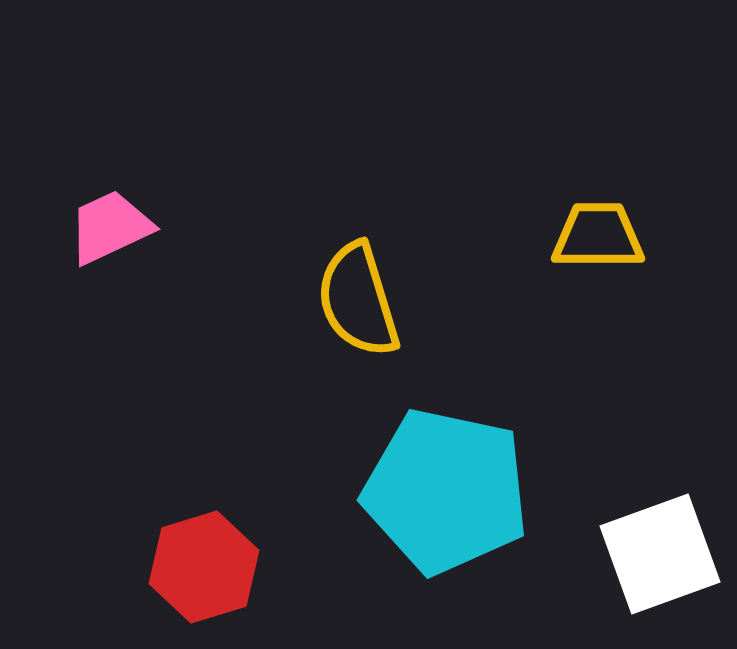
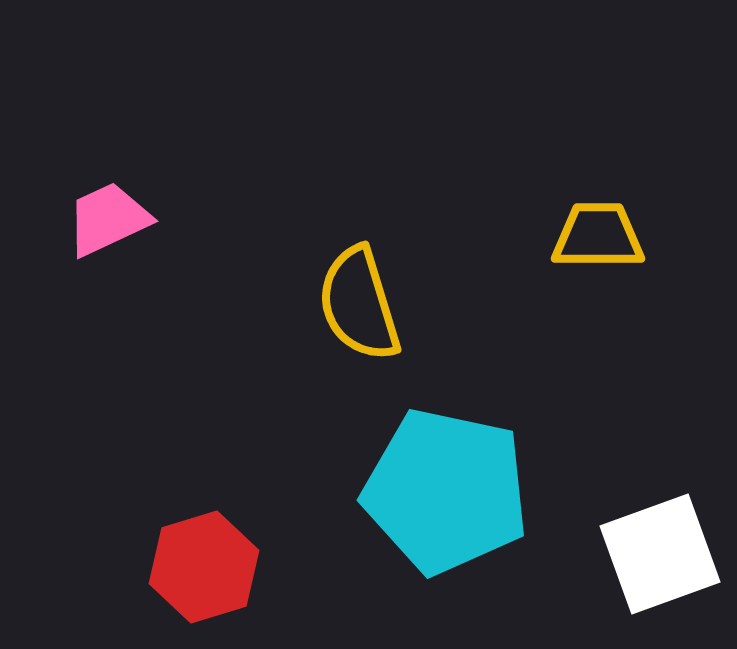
pink trapezoid: moved 2 px left, 8 px up
yellow semicircle: moved 1 px right, 4 px down
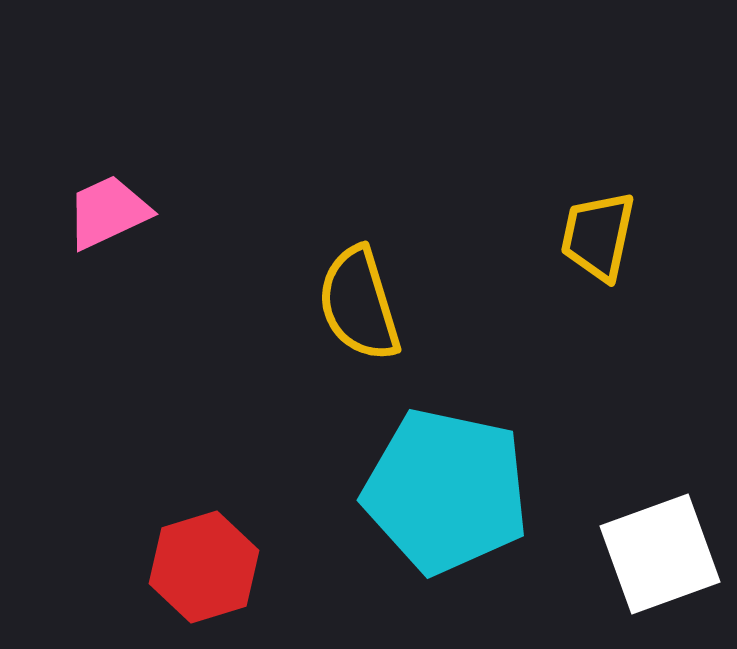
pink trapezoid: moved 7 px up
yellow trapezoid: rotated 78 degrees counterclockwise
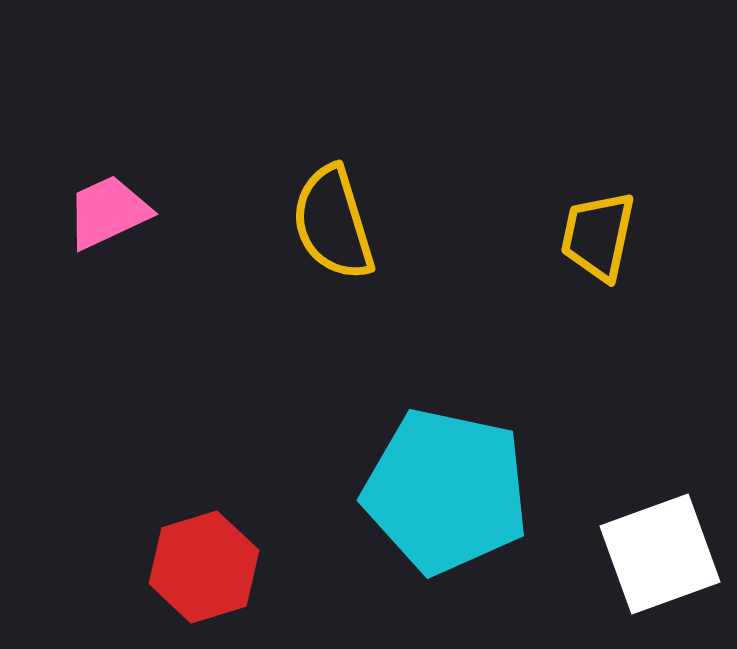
yellow semicircle: moved 26 px left, 81 px up
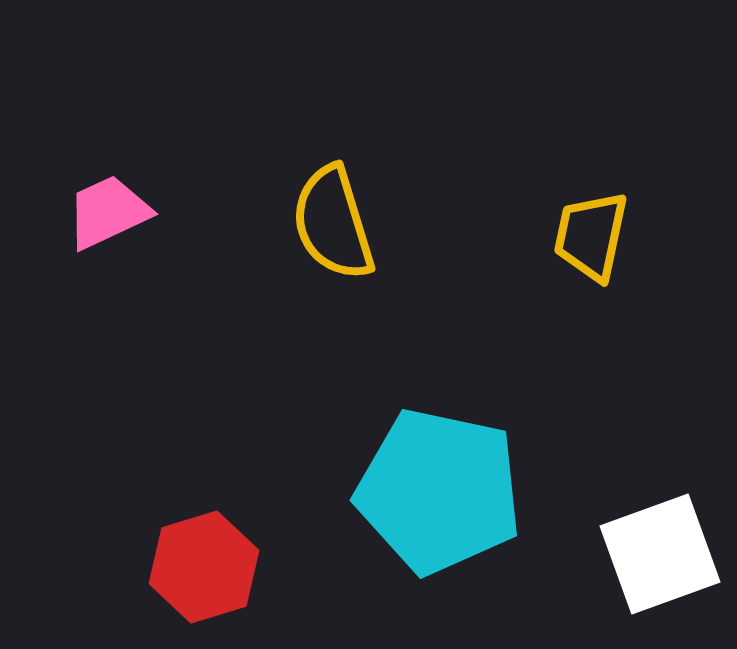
yellow trapezoid: moved 7 px left
cyan pentagon: moved 7 px left
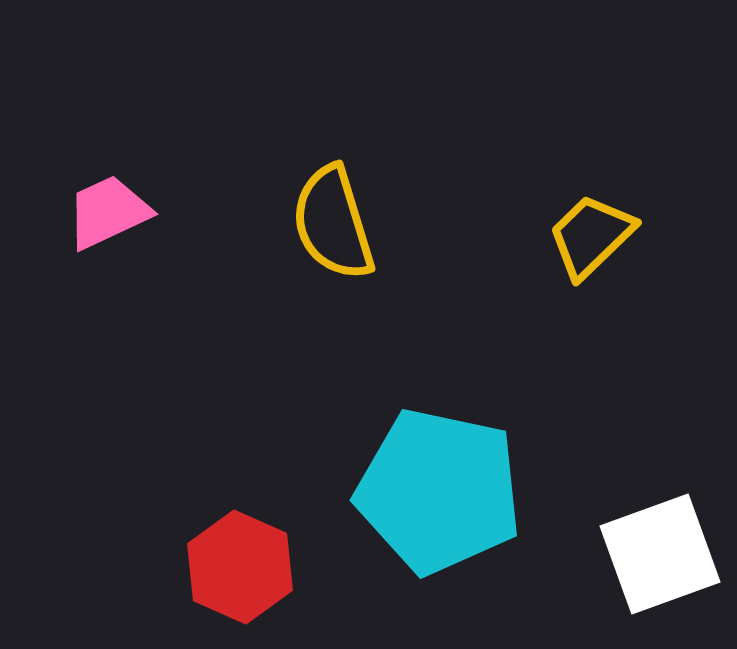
yellow trapezoid: rotated 34 degrees clockwise
red hexagon: moved 36 px right; rotated 19 degrees counterclockwise
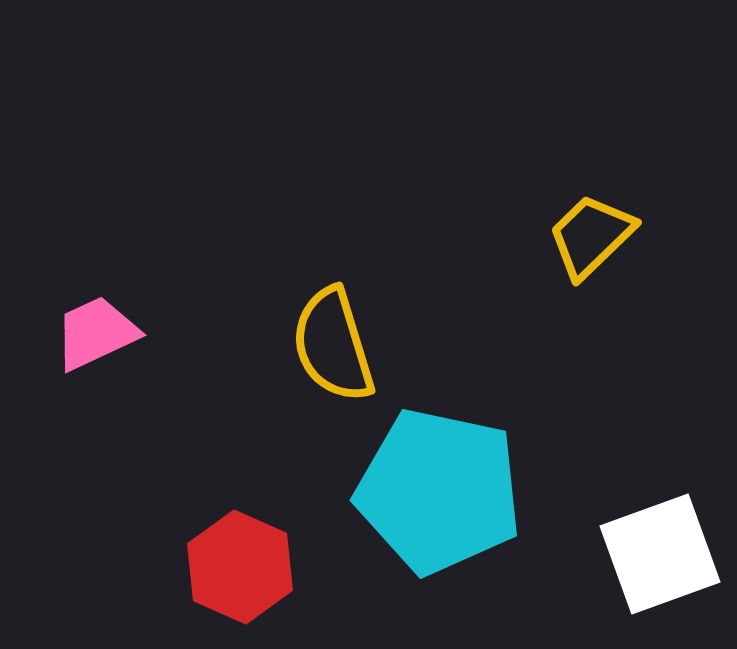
pink trapezoid: moved 12 px left, 121 px down
yellow semicircle: moved 122 px down
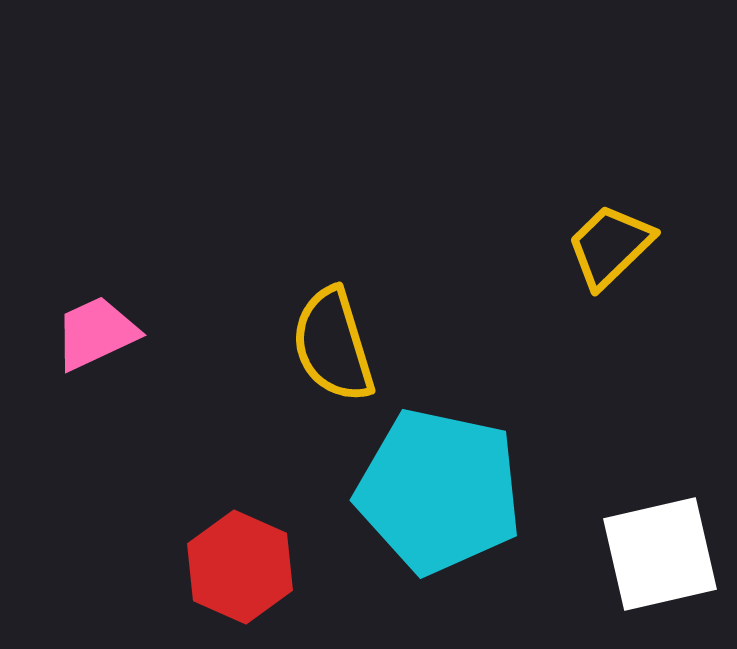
yellow trapezoid: moved 19 px right, 10 px down
white square: rotated 7 degrees clockwise
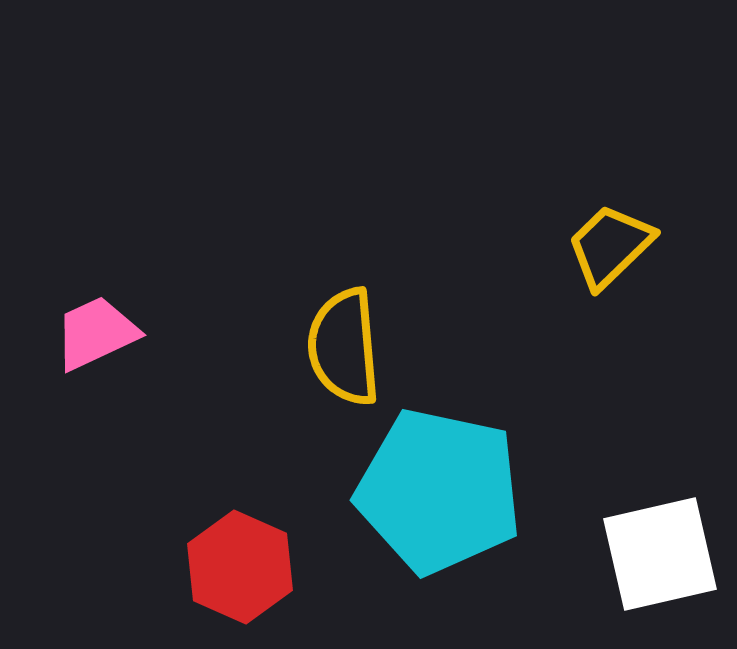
yellow semicircle: moved 11 px right, 2 px down; rotated 12 degrees clockwise
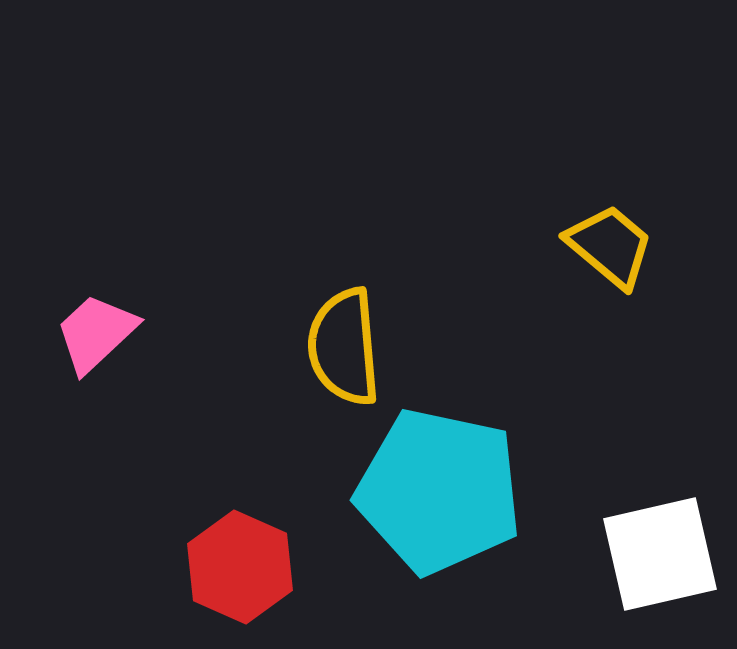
yellow trapezoid: rotated 84 degrees clockwise
pink trapezoid: rotated 18 degrees counterclockwise
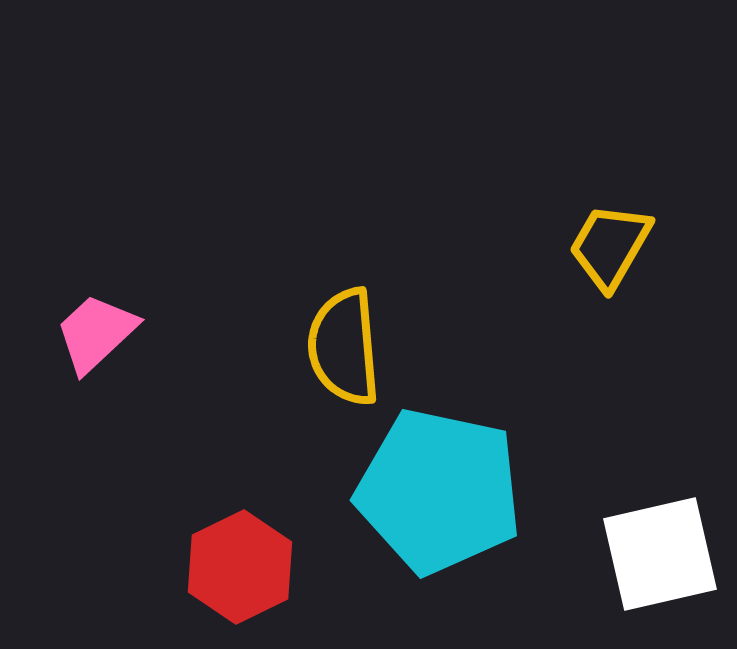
yellow trapezoid: rotated 100 degrees counterclockwise
red hexagon: rotated 10 degrees clockwise
